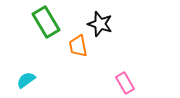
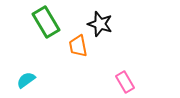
pink rectangle: moved 1 px up
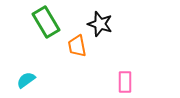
orange trapezoid: moved 1 px left
pink rectangle: rotated 30 degrees clockwise
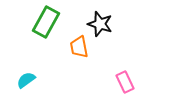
green rectangle: rotated 60 degrees clockwise
orange trapezoid: moved 2 px right, 1 px down
pink rectangle: rotated 25 degrees counterclockwise
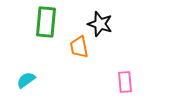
green rectangle: rotated 24 degrees counterclockwise
pink rectangle: rotated 20 degrees clockwise
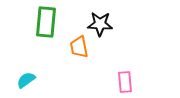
black star: rotated 15 degrees counterclockwise
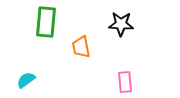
black star: moved 21 px right
orange trapezoid: moved 2 px right
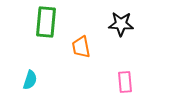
cyan semicircle: moved 4 px right; rotated 144 degrees clockwise
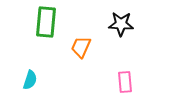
orange trapezoid: rotated 35 degrees clockwise
